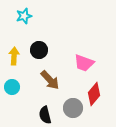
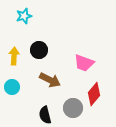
brown arrow: rotated 20 degrees counterclockwise
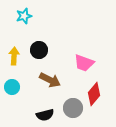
black semicircle: rotated 90 degrees counterclockwise
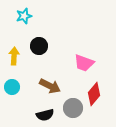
black circle: moved 4 px up
brown arrow: moved 6 px down
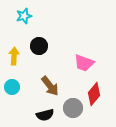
brown arrow: rotated 25 degrees clockwise
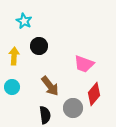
cyan star: moved 5 px down; rotated 28 degrees counterclockwise
pink trapezoid: moved 1 px down
black semicircle: rotated 84 degrees counterclockwise
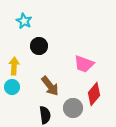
yellow arrow: moved 10 px down
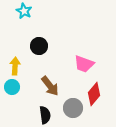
cyan star: moved 10 px up
yellow arrow: moved 1 px right
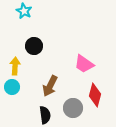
black circle: moved 5 px left
pink trapezoid: rotated 15 degrees clockwise
brown arrow: rotated 65 degrees clockwise
red diamond: moved 1 px right, 1 px down; rotated 25 degrees counterclockwise
